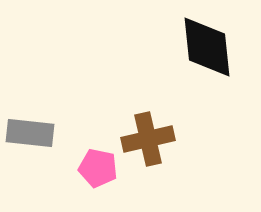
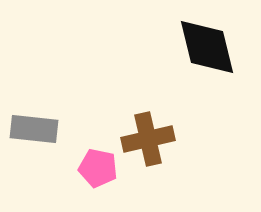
black diamond: rotated 8 degrees counterclockwise
gray rectangle: moved 4 px right, 4 px up
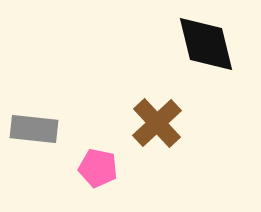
black diamond: moved 1 px left, 3 px up
brown cross: moved 9 px right, 16 px up; rotated 30 degrees counterclockwise
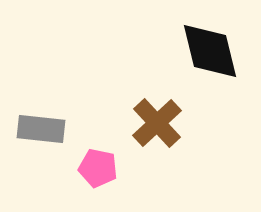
black diamond: moved 4 px right, 7 px down
gray rectangle: moved 7 px right
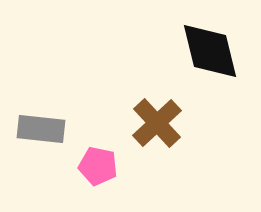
pink pentagon: moved 2 px up
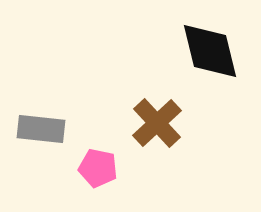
pink pentagon: moved 2 px down
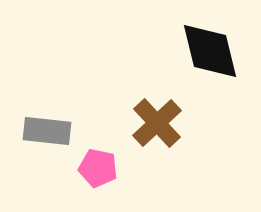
gray rectangle: moved 6 px right, 2 px down
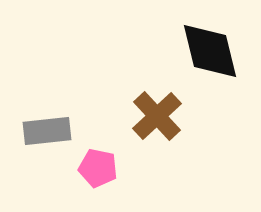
brown cross: moved 7 px up
gray rectangle: rotated 12 degrees counterclockwise
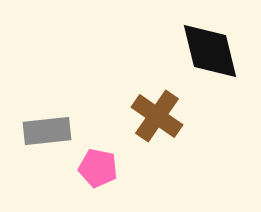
brown cross: rotated 12 degrees counterclockwise
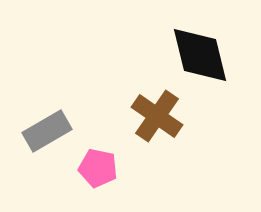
black diamond: moved 10 px left, 4 px down
gray rectangle: rotated 24 degrees counterclockwise
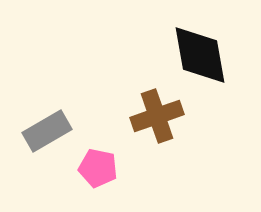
black diamond: rotated 4 degrees clockwise
brown cross: rotated 36 degrees clockwise
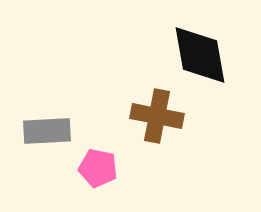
brown cross: rotated 30 degrees clockwise
gray rectangle: rotated 27 degrees clockwise
